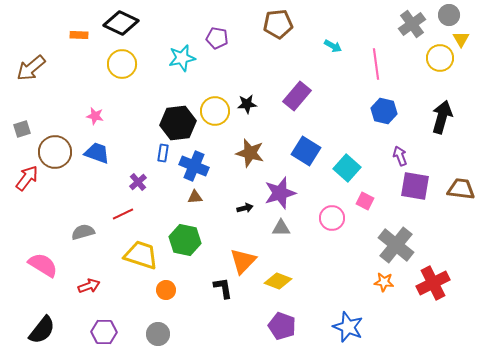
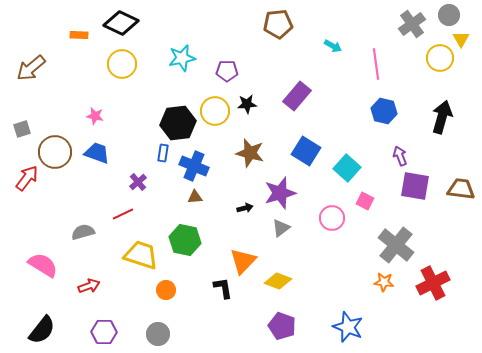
purple pentagon at (217, 38): moved 10 px right, 33 px down; rotated 10 degrees counterclockwise
gray triangle at (281, 228): rotated 36 degrees counterclockwise
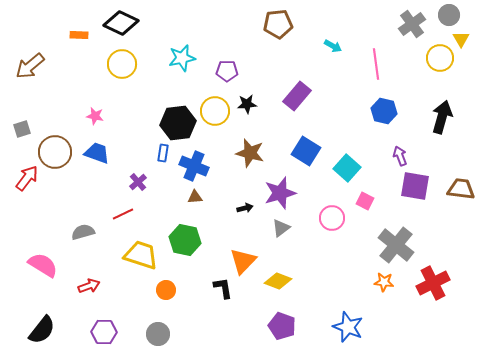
brown arrow at (31, 68): moved 1 px left, 2 px up
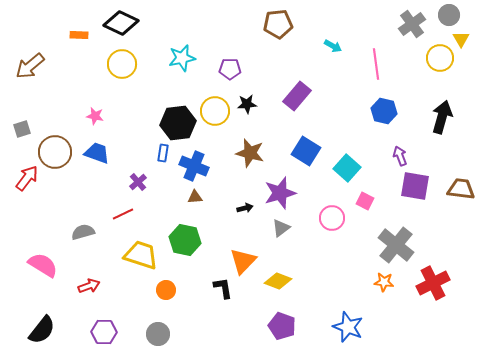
purple pentagon at (227, 71): moved 3 px right, 2 px up
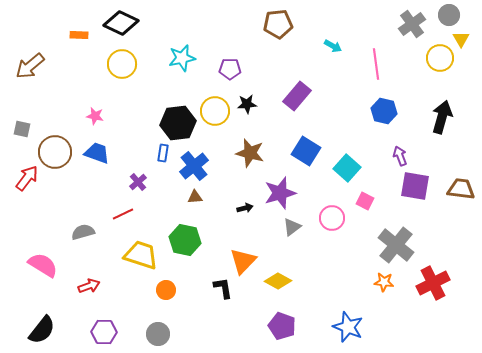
gray square at (22, 129): rotated 30 degrees clockwise
blue cross at (194, 166): rotated 28 degrees clockwise
gray triangle at (281, 228): moved 11 px right, 1 px up
yellow diamond at (278, 281): rotated 8 degrees clockwise
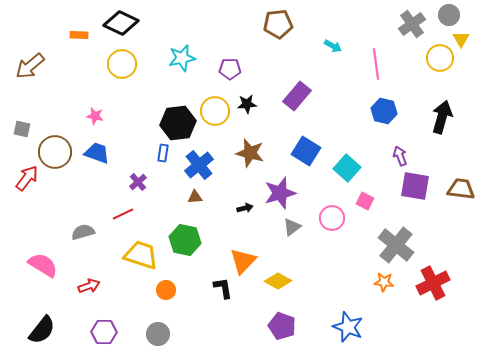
blue cross at (194, 166): moved 5 px right, 1 px up
